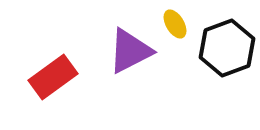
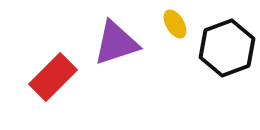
purple triangle: moved 14 px left, 8 px up; rotated 9 degrees clockwise
red rectangle: rotated 9 degrees counterclockwise
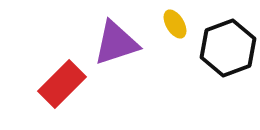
black hexagon: moved 1 px right
red rectangle: moved 9 px right, 7 px down
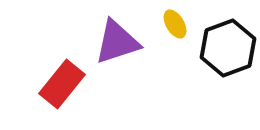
purple triangle: moved 1 px right, 1 px up
red rectangle: rotated 6 degrees counterclockwise
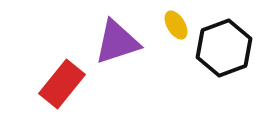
yellow ellipse: moved 1 px right, 1 px down
black hexagon: moved 4 px left
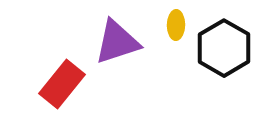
yellow ellipse: rotated 32 degrees clockwise
black hexagon: rotated 10 degrees counterclockwise
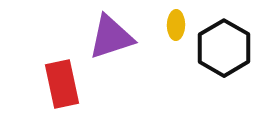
purple triangle: moved 6 px left, 5 px up
red rectangle: rotated 51 degrees counterclockwise
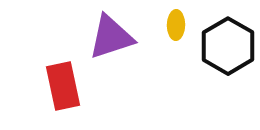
black hexagon: moved 4 px right, 2 px up
red rectangle: moved 1 px right, 2 px down
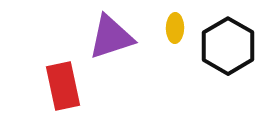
yellow ellipse: moved 1 px left, 3 px down
